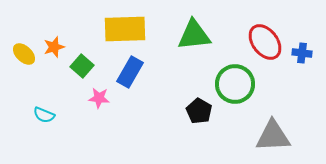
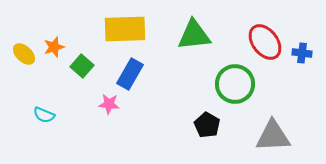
blue rectangle: moved 2 px down
pink star: moved 10 px right, 6 px down
black pentagon: moved 8 px right, 14 px down
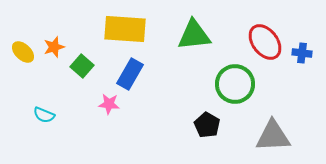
yellow rectangle: rotated 6 degrees clockwise
yellow ellipse: moved 1 px left, 2 px up
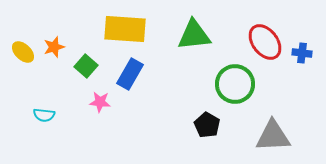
green square: moved 4 px right
pink star: moved 9 px left, 2 px up
cyan semicircle: rotated 15 degrees counterclockwise
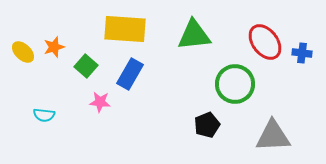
black pentagon: rotated 20 degrees clockwise
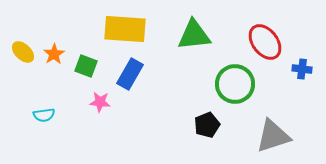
orange star: moved 7 px down; rotated 15 degrees counterclockwise
blue cross: moved 16 px down
green square: rotated 20 degrees counterclockwise
cyan semicircle: rotated 15 degrees counterclockwise
gray triangle: rotated 15 degrees counterclockwise
